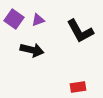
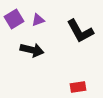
purple square: rotated 24 degrees clockwise
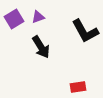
purple triangle: moved 3 px up
black L-shape: moved 5 px right
black arrow: moved 9 px right, 3 px up; rotated 45 degrees clockwise
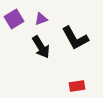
purple triangle: moved 3 px right, 2 px down
black L-shape: moved 10 px left, 7 px down
red rectangle: moved 1 px left, 1 px up
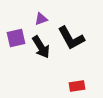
purple square: moved 2 px right, 19 px down; rotated 18 degrees clockwise
black L-shape: moved 4 px left
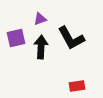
purple triangle: moved 1 px left
black arrow: rotated 145 degrees counterclockwise
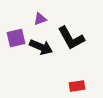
black arrow: rotated 110 degrees clockwise
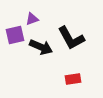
purple triangle: moved 8 px left
purple square: moved 1 px left, 3 px up
red rectangle: moved 4 px left, 7 px up
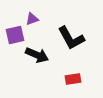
black arrow: moved 4 px left, 8 px down
